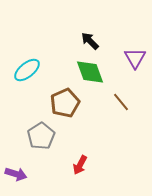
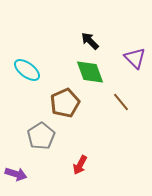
purple triangle: rotated 15 degrees counterclockwise
cyan ellipse: rotated 76 degrees clockwise
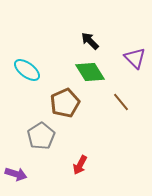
green diamond: rotated 12 degrees counterclockwise
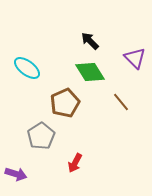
cyan ellipse: moved 2 px up
red arrow: moved 5 px left, 2 px up
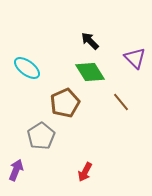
red arrow: moved 10 px right, 9 px down
purple arrow: moved 4 px up; rotated 85 degrees counterclockwise
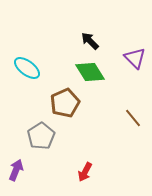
brown line: moved 12 px right, 16 px down
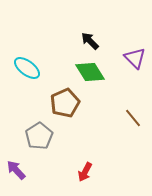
gray pentagon: moved 2 px left
purple arrow: rotated 65 degrees counterclockwise
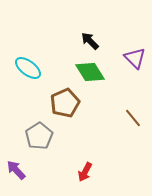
cyan ellipse: moved 1 px right
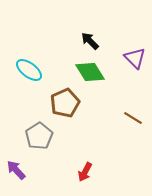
cyan ellipse: moved 1 px right, 2 px down
brown line: rotated 18 degrees counterclockwise
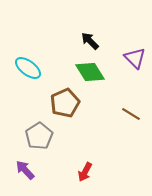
cyan ellipse: moved 1 px left, 2 px up
brown line: moved 2 px left, 4 px up
purple arrow: moved 9 px right
